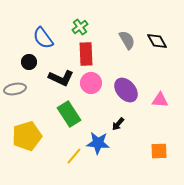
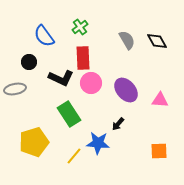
blue semicircle: moved 1 px right, 2 px up
red rectangle: moved 3 px left, 4 px down
yellow pentagon: moved 7 px right, 6 px down
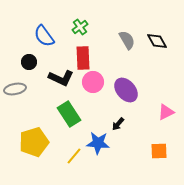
pink circle: moved 2 px right, 1 px up
pink triangle: moved 6 px right, 12 px down; rotated 30 degrees counterclockwise
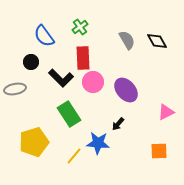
black circle: moved 2 px right
black L-shape: rotated 20 degrees clockwise
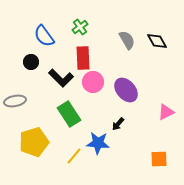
gray ellipse: moved 12 px down
orange square: moved 8 px down
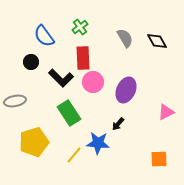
gray semicircle: moved 2 px left, 2 px up
purple ellipse: rotated 65 degrees clockwise
green rectangle: moved 1 px up
yellow line: moved 1 px up
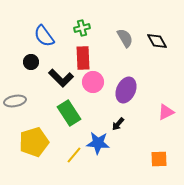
green cross: moved 2 px right, 1 px down; rotated 21 degrees clockwise
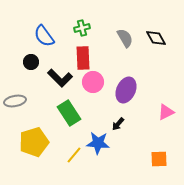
black diamond: moved 1 px left, 3 px up
black L-shape: moved 1 px left
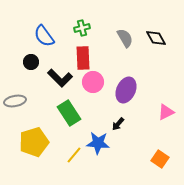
orange square: moved 1 px right; rotated 36 degrees clockwise
